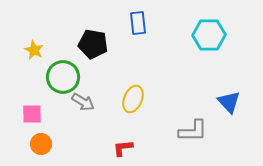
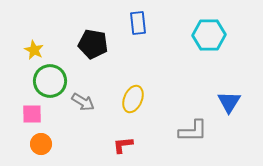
green circle: moved 13 px left, 4 px down
blue triangle: rotated 15 degrees clockwise
red L-shape: moved 3 px up
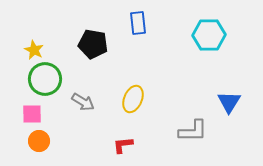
green circle: moved 5 px left, 2 px up
orange circle: moved 2 px left, 3 px up
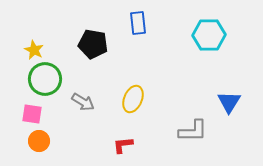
pink square: rotated 10 degrees clockwise
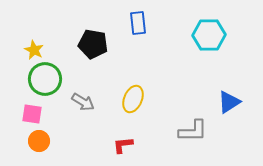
blue triangle: rotated 25 degrees clockwise
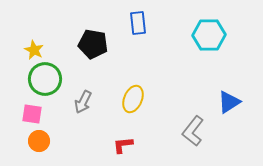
gray arrow: rotated 85 degrees clockwise
gray L-shape: rotated 128 degrees clockwise
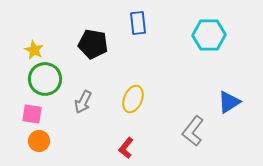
red L-shape: moved 3 px right, 3 px down; rotated 45 degrees counterclockwise
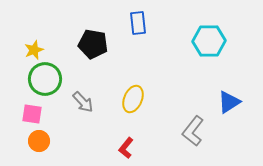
cyan hexagon: moved 6 px down
yellow star: rotated 24 degrees clockwise
gray arrow: rotated 70 degrees counterclockwise
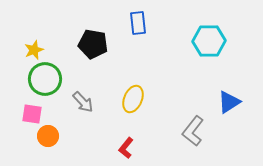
orange circle: moved 9 px right, 5 px up
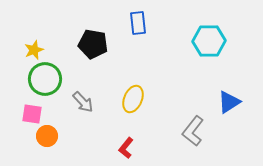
orange circle: moved 1 px left
